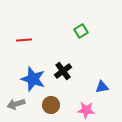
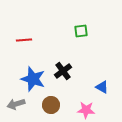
green square: rotated 24 degrees clockwise
blue triangle: rotated 40 degrees clockwise
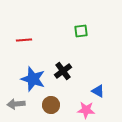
blue triangle: moved 4 px left, 4 px down
gray arrow: rotated 12 degrees clockwise
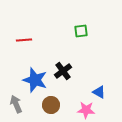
blue star: moved 2 px right, 1 px down
blue triangle: moved 1 px right, 1 px down
gray arrow: rotated 72 degrees clockwise
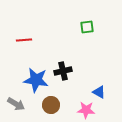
green square: moved 6 px right, 4 px up
black cross: rotated 24 degrees clockwise
blue star: moved 1 px right; rotated 10 degrees counterclockwise
gray arrow: rotated 144 degrees clockwise
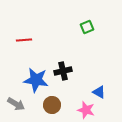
green square: rotated 16 degrees counterclockwise
brown circle: moved 1 px right
pink star: rotated 12 degrees clockwise
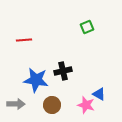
blue triangle: moved 2 px down
gray arrow: rotated 30 degrees counterclockwise
pink star: moved 5 px up
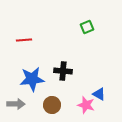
black cross: rotated 18 degrees clockwise
blue star: moved 4 px left, 1 px up; rotated 15 degrees counterclockwise
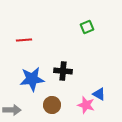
gray arrow: moved 4 px left, 6 px down
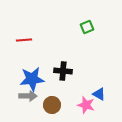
gray arrow: moved 16 px right, 14 px up
